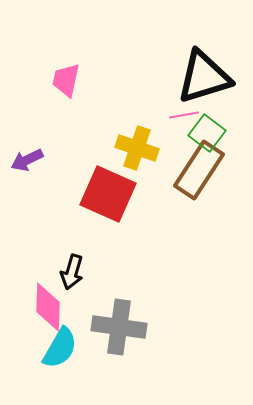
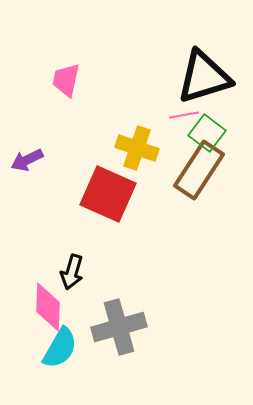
gray cross: rotated 24 degrees counterclockwise
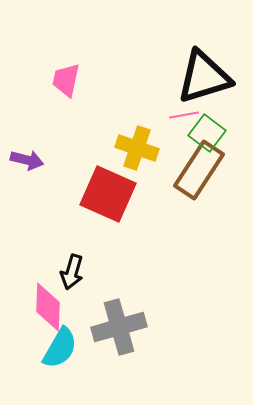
purple arrow: rotated 140 degrees counterclockwise
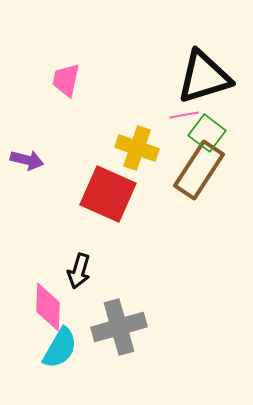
black arrow: moved 7 px right, 1 px up
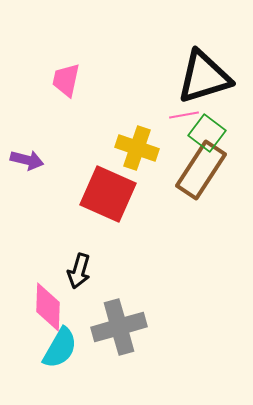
brown rectangle: moved 2 px right
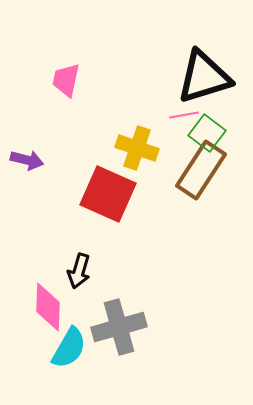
cyan semicircle: moved 9 px right
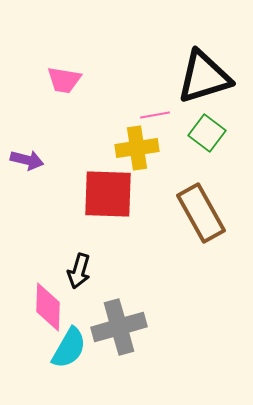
pink trapezoid: moved 2 px left; rotated 93 degrees counterclockwise
pink line: moved 29 px left
yellow cross: rotated 27 degrees counterclockwise
brown rectangle: moved 43 px down; rotated 62 degrees counterclockwise
red square: rotated 22 degrees counterclockwise
